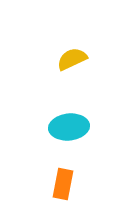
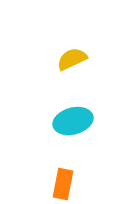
cyan ellipse: moved 4 px right, 6 px up; rotated 9 degrees counterclockwise
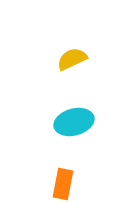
cyan ellipse: moved 1 px right, 1 px down
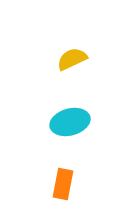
cyan ellipse: moved 4 px left
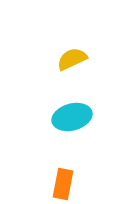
cyan ellipse: moved 2 px right, 5 px up
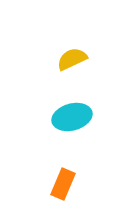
orange rectangle: rotated 12 degrees clockwise
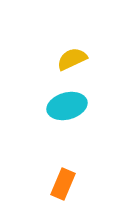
cyan ellipse: moved 5 px left, 11 px up
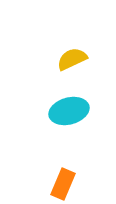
cyan ellipse: moved 2 px right, 5 px down
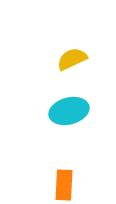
orange rectangle: moved 1 px right, 1 px down; rotated 20 degrees counterclockwise
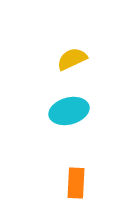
orange rectangle: moved 12 px right, 2 px up
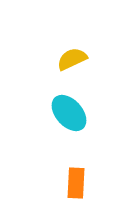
cyan ellipse: moved 2 px down; rotated 63 degrees clockwise
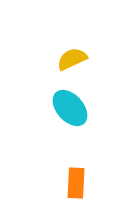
cyan ellipse: moved 1 px right, 5 px up
